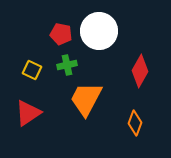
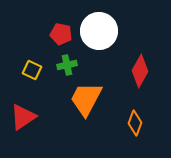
red triangle: moved 5 px left, 4 px down
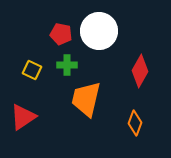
green cross: rotated 12 degrees clockwise
orange trapezoid: rotated 15 degrees counterclockwise
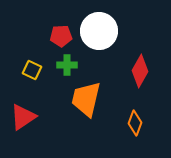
red pentagon: moved 2 px down; rotated 15 degrees counterclockwise
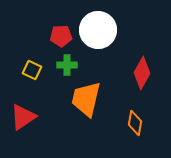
white circle: moved 1 px left, 1 px up
red diamond: moved 2 px right, 2 px down
orange diamond: rotated 10 degrees counterclockwise
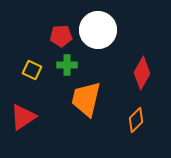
orange diamond: moved 1 px right, 3 px up; rotated 35 degrees clockwise
